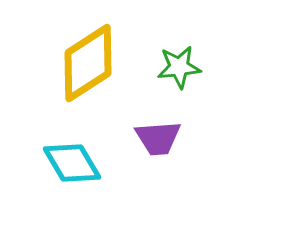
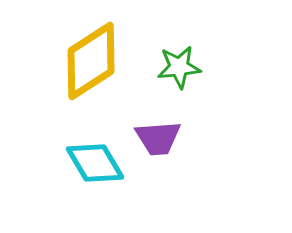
yellow diamond: moved 3 px right, 2 px up
cyan diamond: moved 23 px right
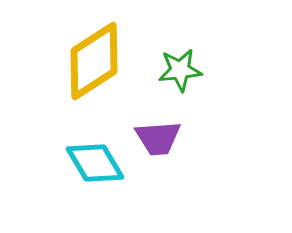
yellow diamond: moved 3 px right
green star: moved 1 px right, 3 px down
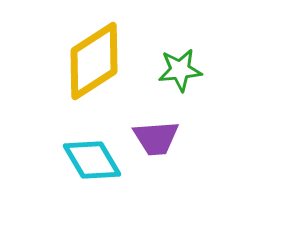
purple trapezoid: moved 2 px left
cyan diamond: moved 3 px left, 3 px up
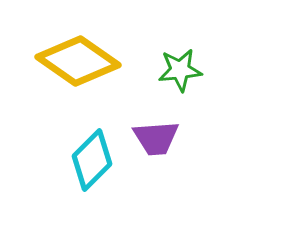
yellow diamond: moved 16 px left; rotated 68 degrees clockwise
cyan diamond: rotated 76 degrees clockwise
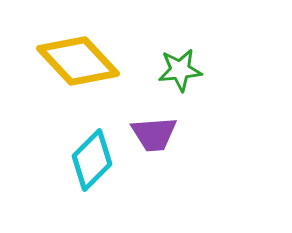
yellow diamond: rotated 12 degrees clockwise
purple trapezoid: moved 2 px left, 4 px up
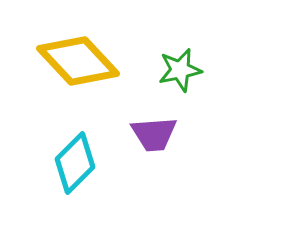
green star: rotated 6 degrees counterclockwise
cyan diamond: moved 17 px left, 3 px down
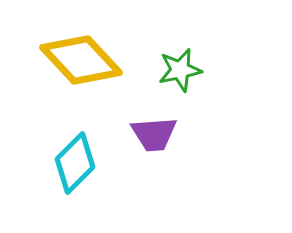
yellow diamond: moved 3 px right, 1 px up
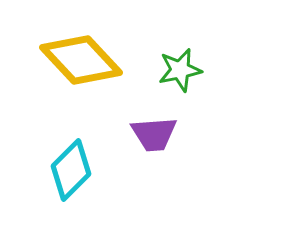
cyan diamond: moved 4 px left, 7 px down
